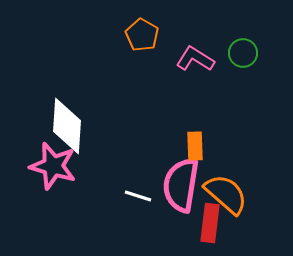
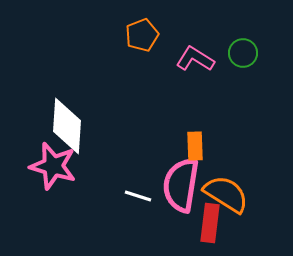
orange pentagon: rotated 20 degrees clockwise
orange semicircle: rotated 9 degrees counterclockwise
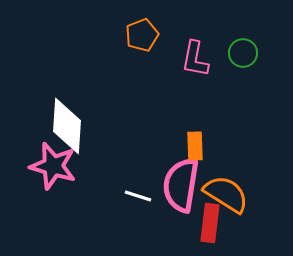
pink L-shape: rotated 111 degrees counterclockwise
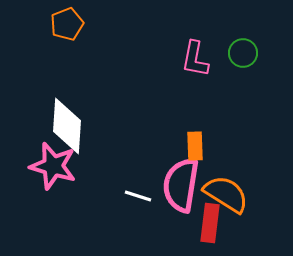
orange pentagon: moved 75 px left, 11 px up
